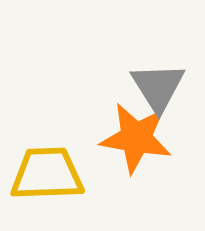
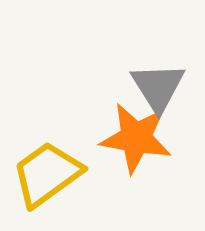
yellow trapezoid: rotated 34 degrees counterclockwise
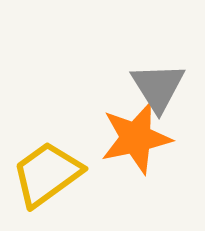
orange star: rotated 22 degrees counterclockwise
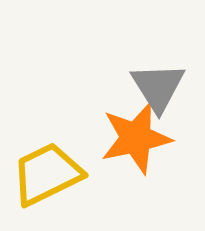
yellow trapezoid: rotated 10 degrees clockwise
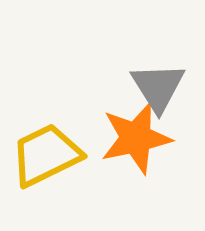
yellow trapezoid: moved 1 px left, 19 px up
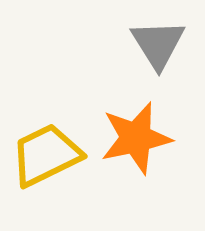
gray triangle: moved 43 px up
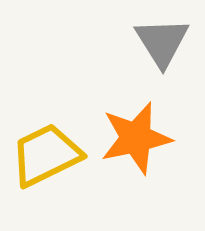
gray triangle: moved 4 px right, 2 px up
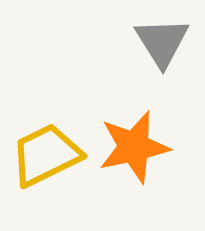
orange star: moved 2 px left, 9 px down
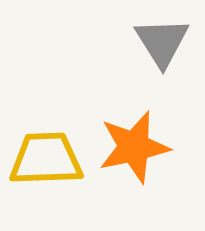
yellow trapezoid: moved 4 px down; rotated 24 degrees clockwise
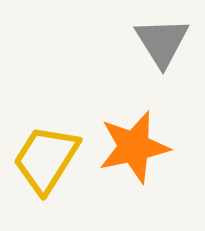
yellow trapezoid: rotated 56 degrees counterclockwise
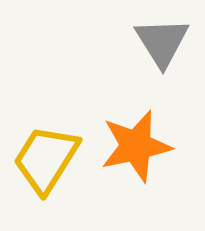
orange star: moved 2 px right, 1 px up
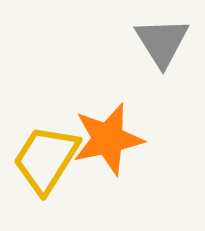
orange star: moved 28 px left, 7 px up
